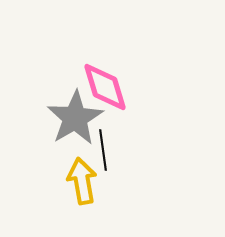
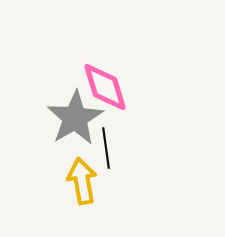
black line: moved 3 px right, 2 px up
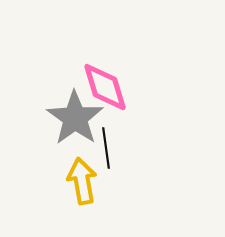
gray star: rotated 6 degrees counterclockwise
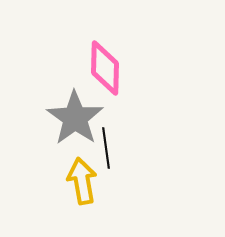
pink diamond: moved 19 px up; rotated 18 degrees clockwise
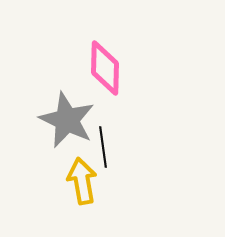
gray star: moved 8 px left, 2 px down; rotated 10 degrees counterclockwise
black line: moved 3 px left, 1 px up
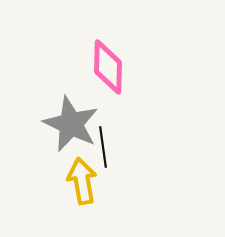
pink diamond: moved 3 px right, 1 px up
gray star: moved 4 px right, 4 px down
